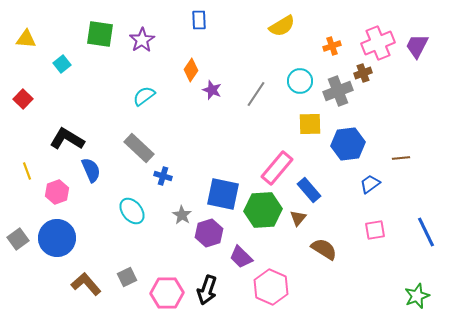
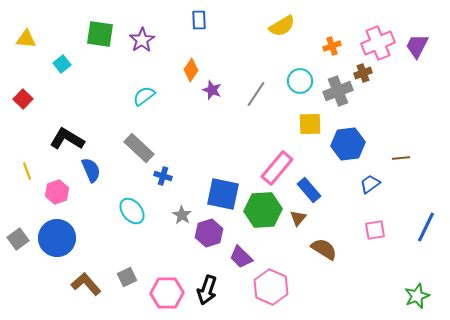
blue line at (426, 232): moved 5 px up; rotated 52 degrees clockwise
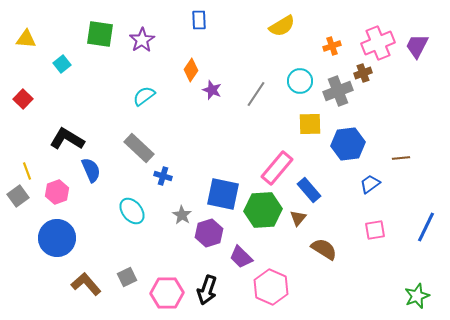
gray square at (18, 239): moved 43 px up
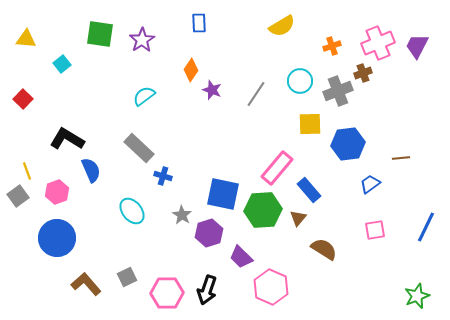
blue rectangle at (199, 20): moved 3 px down
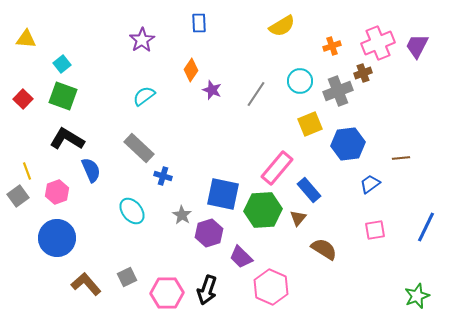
green square at (100, 34): moved 37 px left, 62 px down; rotated 12 degrees clockwise
yellow square at (310, 124): rotated 20 degrees counterclockwise
